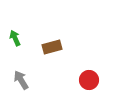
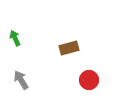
brown rectangle: moved 17 px right, 1 px down
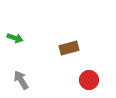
green arrow: rotated 133 degrees clockwise
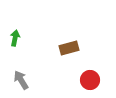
green arrow: rotated 98 degrees counterclockwise
red circle: moved 1 px right
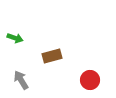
green arrow: rotated 98 degrees clockwise
brown rectangle: moved 17 px left, 8 px down
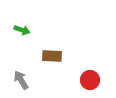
green arrow: moved 7 px right, 8 px up
brown rectangle: rotated 18 degrees clockwise
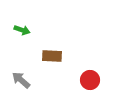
gray arrow: rotated 18 degrees counterclockwise
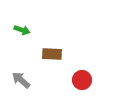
brown rectangle: moved 2 px up
red circle: moved 8 px left
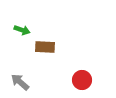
brown rectangle: moved 7 px left, 7 px up
gray arrow: moved 1 px left, 2 px down
